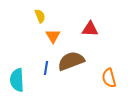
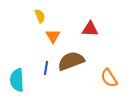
orange semicircle: rotated 18 degrees counterclockwise
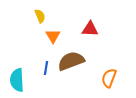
orange semicircle: rotated 54 degrees clockwise
